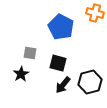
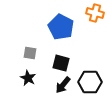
black square: moved 3 px right
black star: moved 7 px right, 4 px down; rotated 14 degrees counterclockwise
black hexagon: rotated 15 degrees clockwise
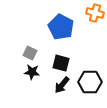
gray square: rotated 16 degrees clockwise
black star: moved 4 px right, 6 px up; rotated 21 degrees counterclockwise
black arrow: moved 1 px left
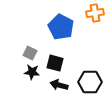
orange cross: rotated 24 degrees counterclockwise
black square: moved 6 px left
black arrow: moved 3 px left; rotated 66 degrees clockwise
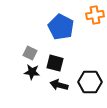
orange cross: moved 2 px down
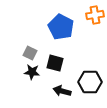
black arrow: moved 3 px right, 6 px down
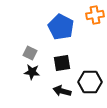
black square: moved 7 px right; rotated 24 degrees counterclockwise
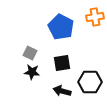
orange cross: moved 2 px down
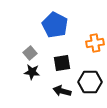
orange cross: moved 26 px down
blue pentagon: moved 6 px left, 2 px up
gray square: rotated 24 degrees clockwise
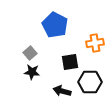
black square: moved 8 px right, 1 px up
